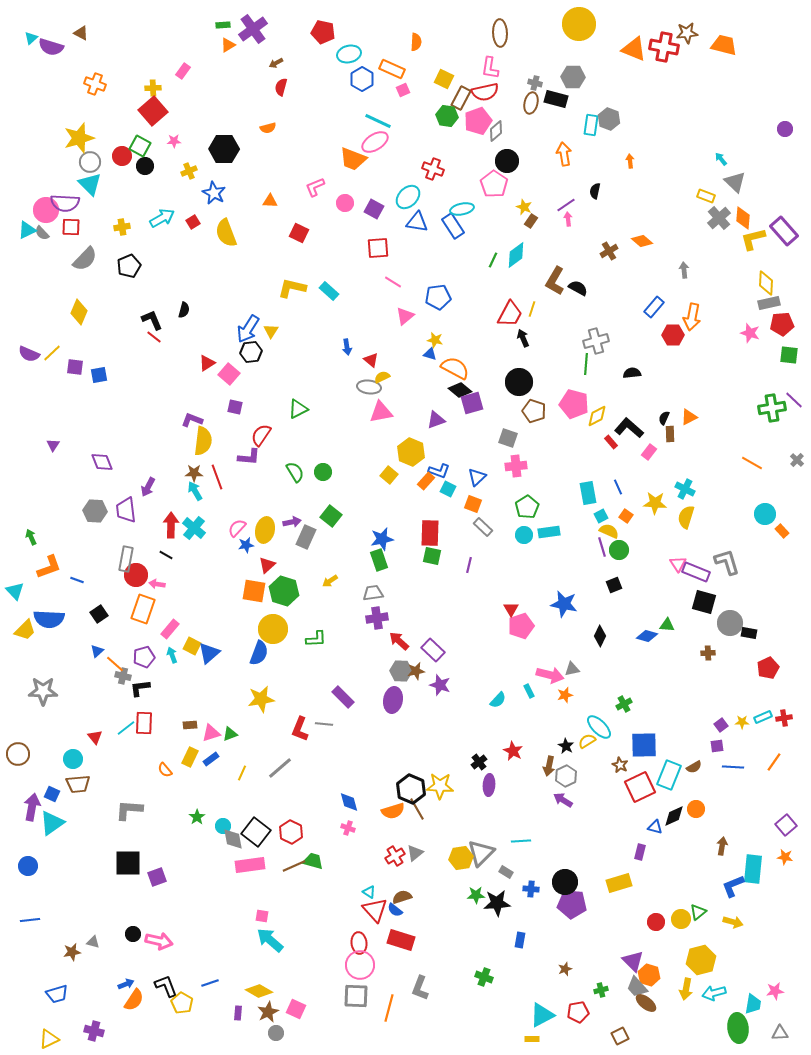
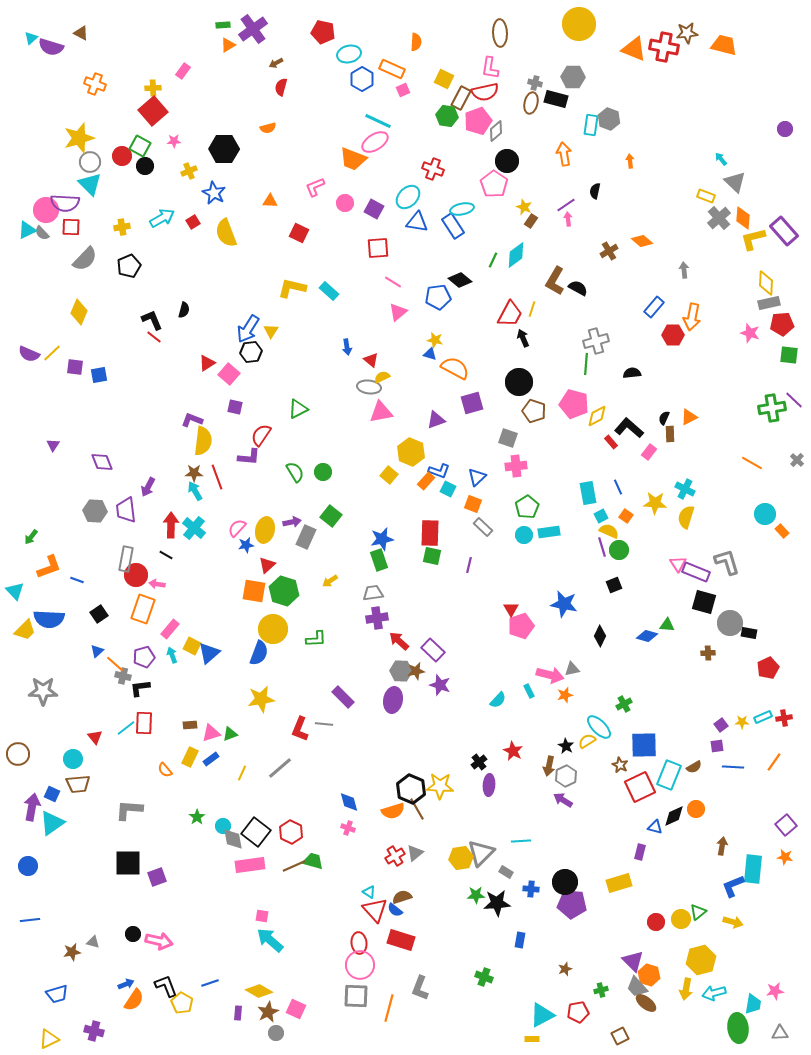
pink triangle at (405, 316): moved 7 px left, 4 px up
black diamond at (460, 390): moved 110 px up
green arrow at (31, 537): rotated 119 degrees counterclockwise
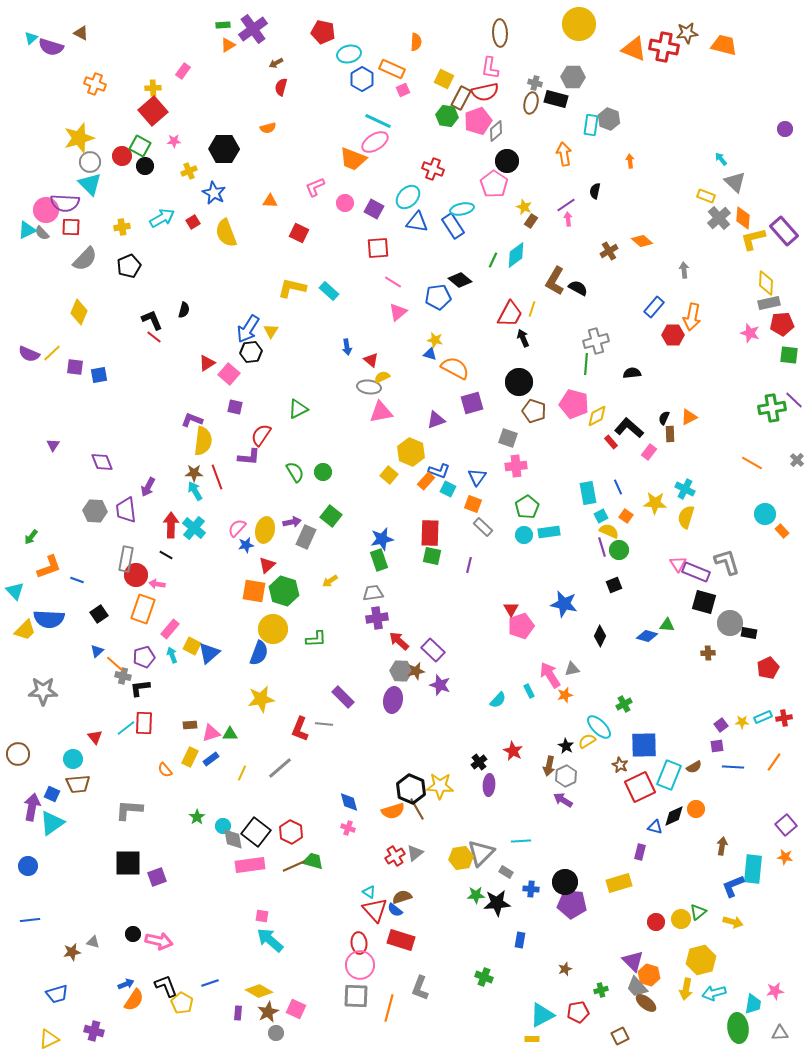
blue triangle at (477, 477): rotated 12 degrees counterclockwise
pink arrow at (550, 675): rotated 136 degrees counterclockwise
green triangle at (230, 734): rotated 21 degrees clockwise
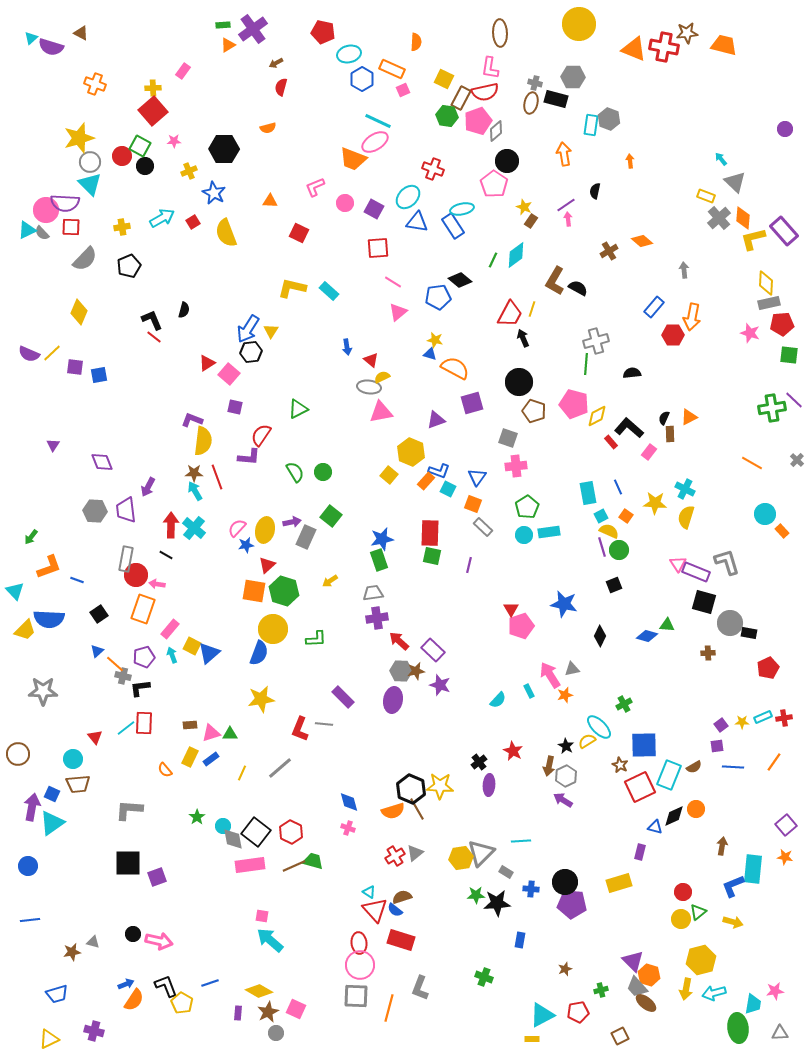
red circle at (656, 922): moved 27 px right, 30 px up
